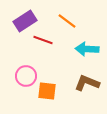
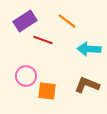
cyan arrow: moved 2 px right
brown L-shape: moved 2 px down
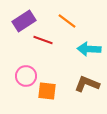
purple rectangle: moved 1 px left
brown L-shape: moved 1 px up
